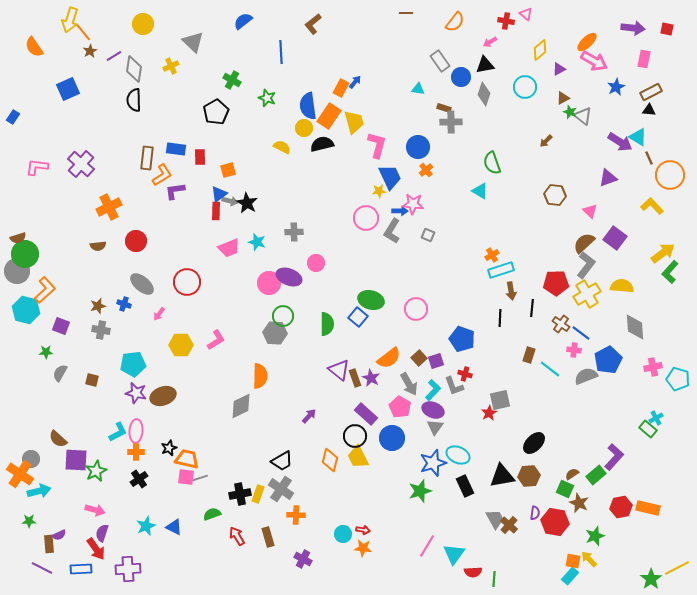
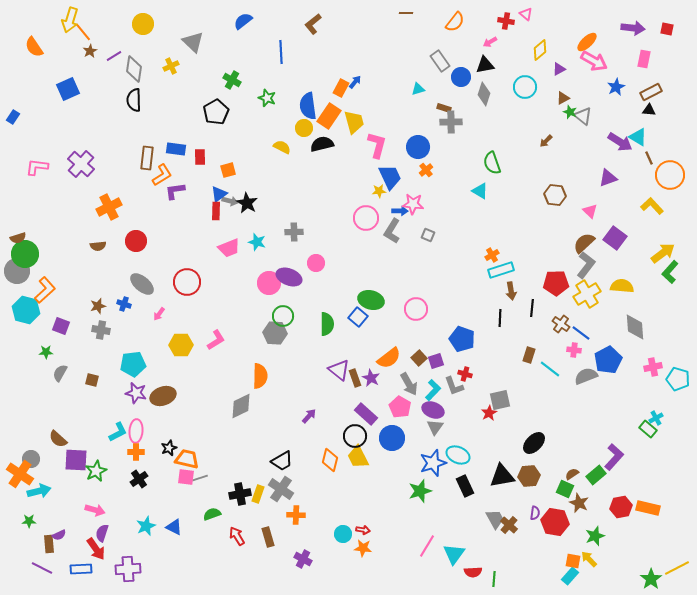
cyan triangle at (418, 89): rotated 24 degrees counterclockwise
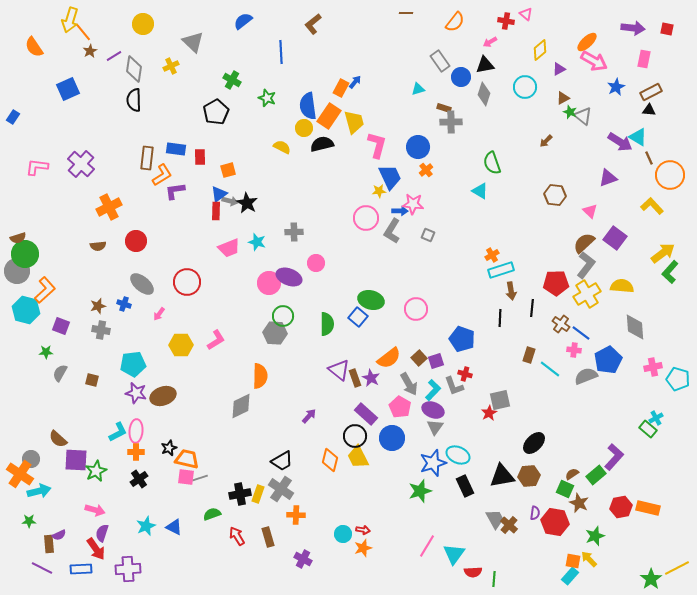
orange star at (363, 548): rotated 24 degrees counterclockwise
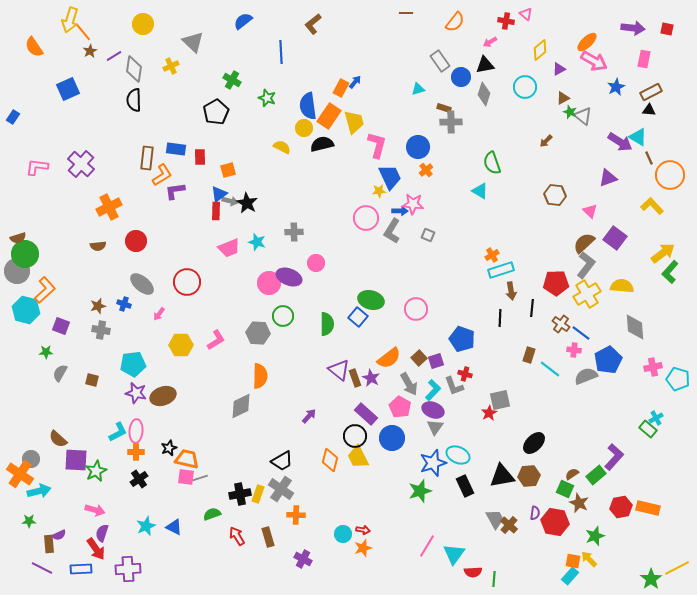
gray hexagon at (275, 333): moved 17 px left
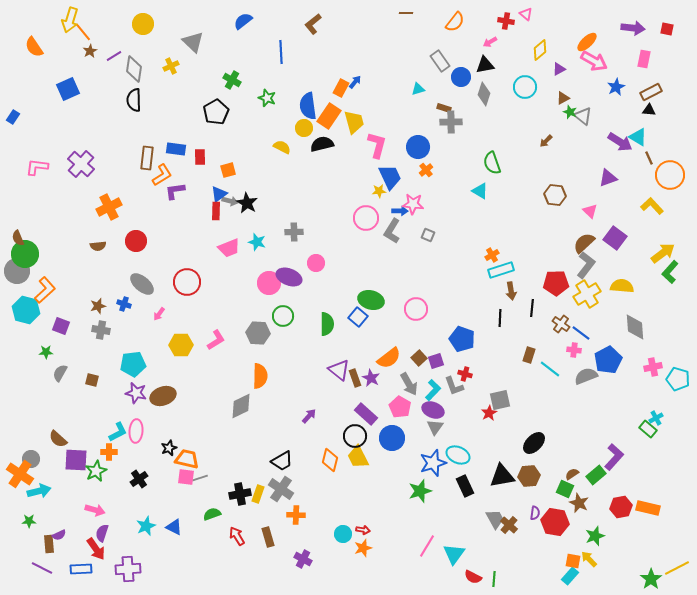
brown semicircle at (18, 238): rotated 84 degrees clockwise
orange cross at (136, 452): moved 27 px left
red semicircle at (473, 572): moved 5 px down; rotated 30 degrees clockwise
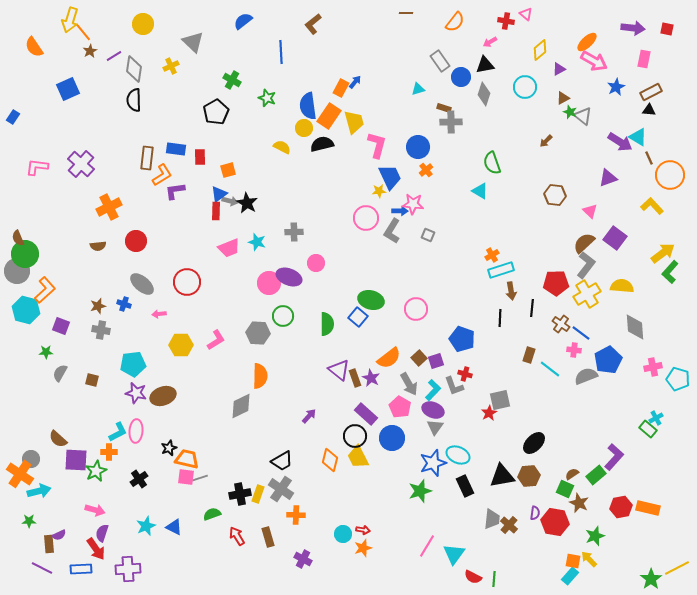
pink arrow at (159, 314): rotated 48 degrees clockwise
gray trapezoid at (495, 519): moved 3 px left; rotated 35 degrees clockwise
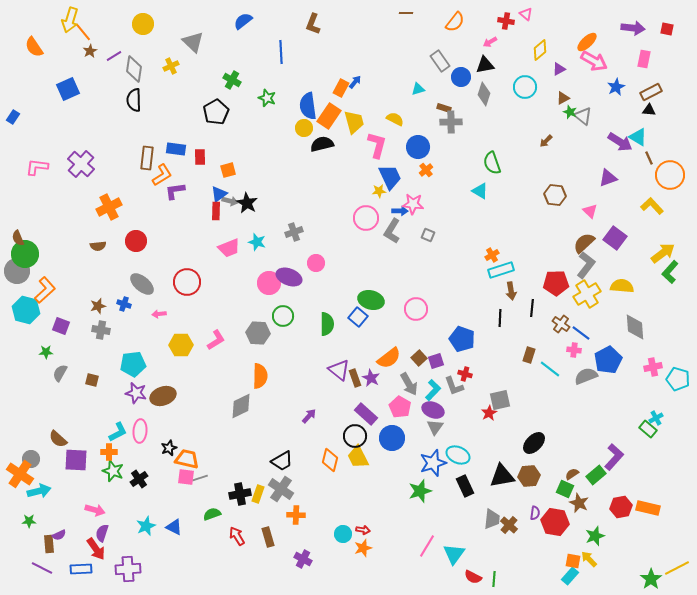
brown L-shape at (313, 24): rotated 30 degrees counterclockwise
yellow semicircle at (282, 147): moved 113 px right, 28 px up
gray cross at (294, 232): rotated 18 degrees counterclockwise
pink ellipse at (136, 431): moved 4 px right
green star at (96, 471): moved 17 px right; rotated 25 degrees counterclockwise
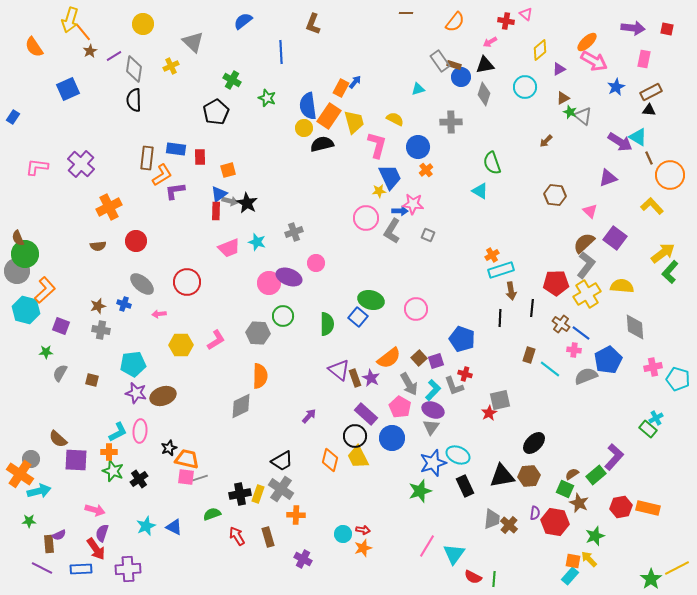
brown rectangle at (444, 108): moved 10 px right, 43 px up
gray triangle at (435, 427): moved 4 px left
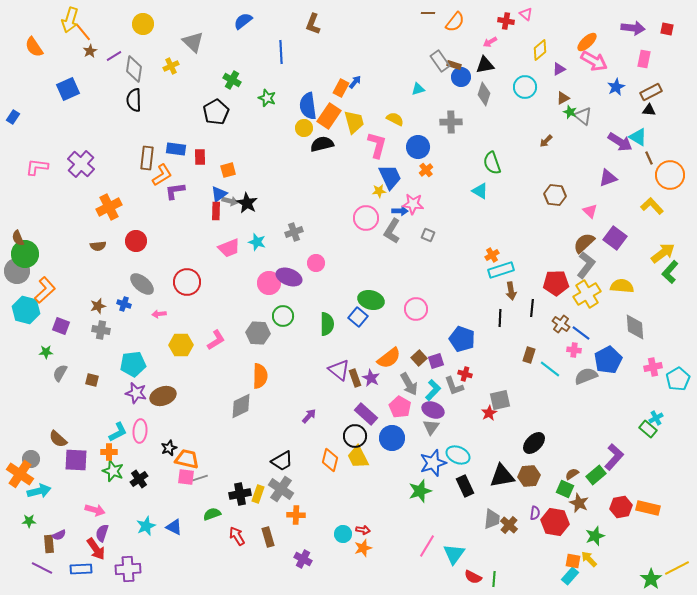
brown line at (406, 13): moved 22 px right
cyan pentagon at (678, 379): rotated 25 degrees clockwise
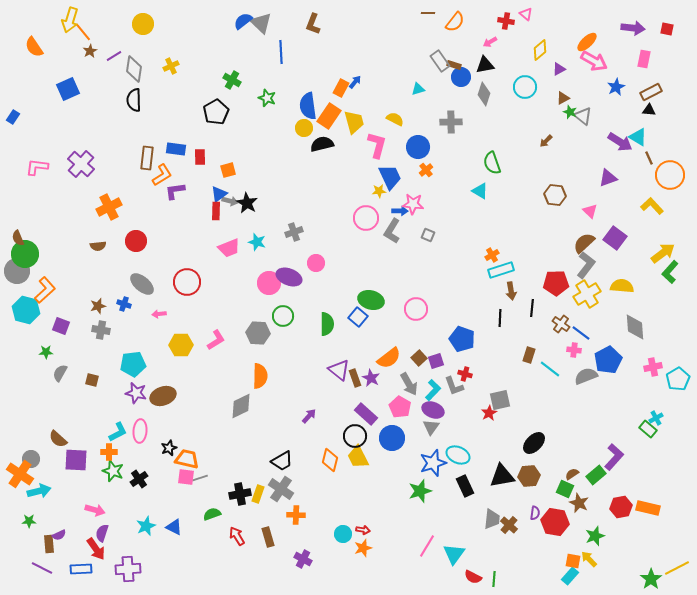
gray triangle at (193, 42): moved 68 px right, 19 px up
